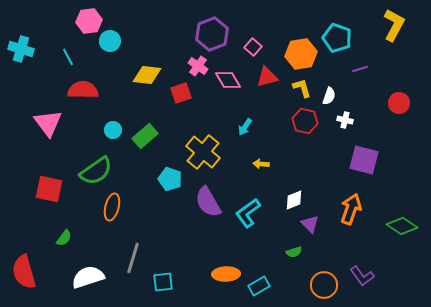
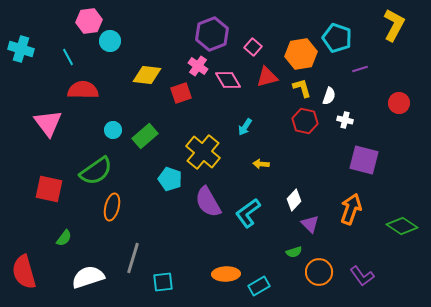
white diamond at (294, 200): rotated 25 degrees counterclockwise
orange circle at (324, 285): moved 5 px left, 13 px up
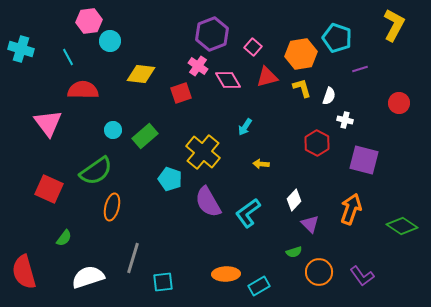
yellow diamond at (147, 75): moved 6 px left, 1 px up
red hexagon at (305, 121): moved 12 px right, 22 px down; rotated 15 degrees clockwise
red square at (49, 189): rotated 12 degrees clockwise
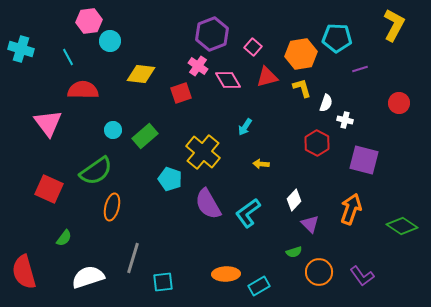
cyan pentagon at (337, 38): rotated 16 degrees counterclockwise
white semicircle at (329, 96): moved 3 px left, 7 px down
purple semicircle at (208, 202): moved 2 px down
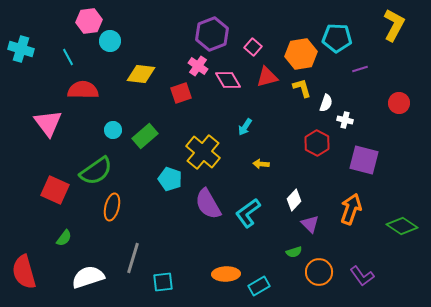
red square at (49, 189): moved 6 px right, 1 px down
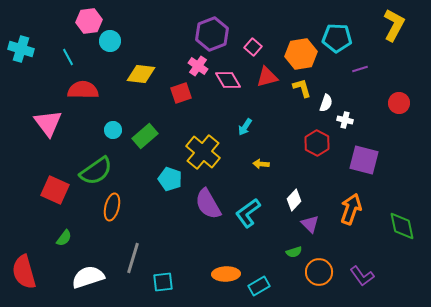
green diamond at (402, 226): rotated 44 degrees clockwise
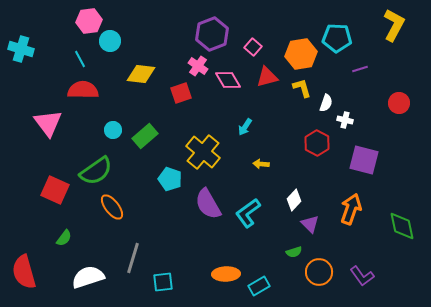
cyan line at (68, 57): moved 12 px right, 2 px down
orange ellipse at (112, 207): rotated 52 degrees counterclockwise
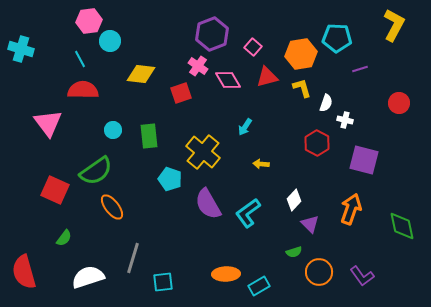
green rectangle at (145, 136): moved 4 px right; rotated 55 degrees counterclockwise
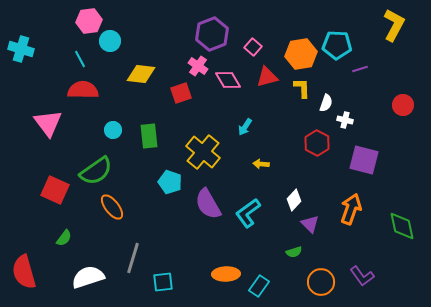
cyan pentagon at (337, 38): moved 7 px down
yellow L-shape at (302, 88): rotated 15 degrees clockwise
red circle at (399, 103): moved 4 px right, 2 px down
cyan pentagon at (170, 179): moved 3 px down
orange circle at (319, 272): moved 2 px right, 10 px down
cyan rectangle at (259, 286): rotated 25 degrees counterclockwise
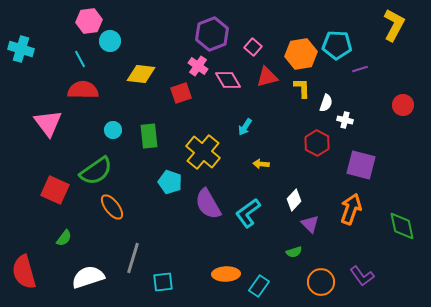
purple square at (364, 160): moved 3 px left, 5 px down
